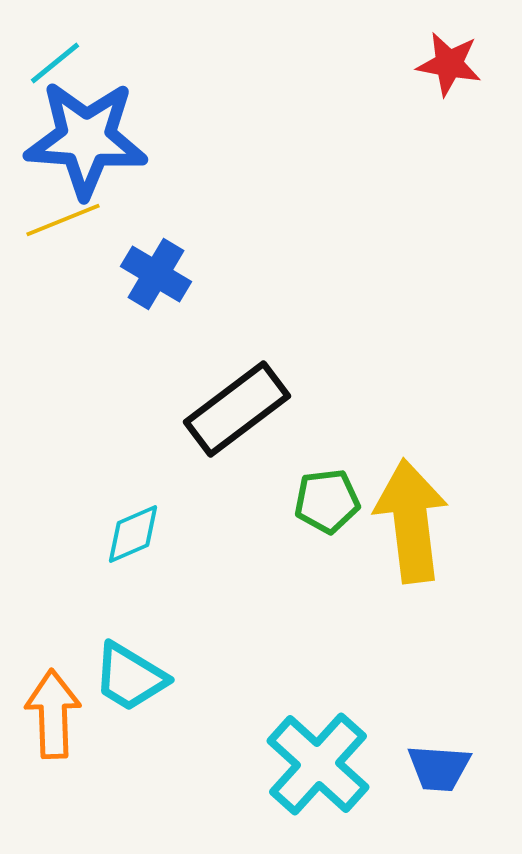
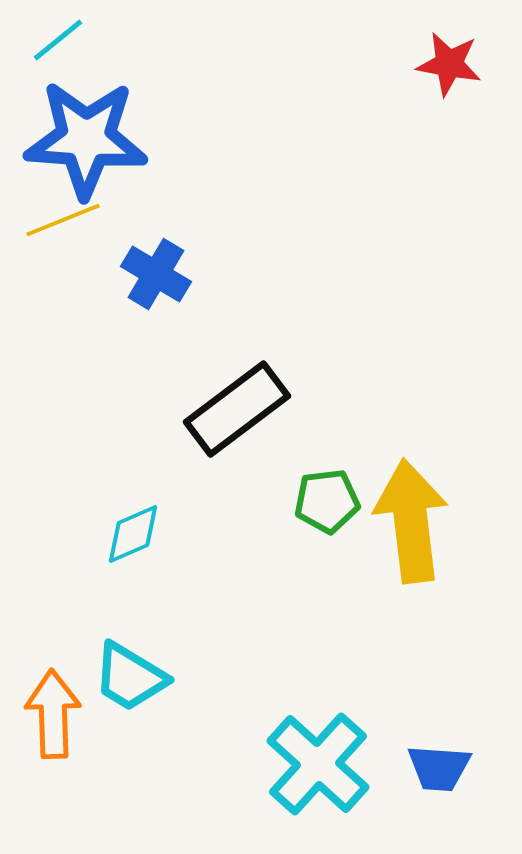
cyan line: moved 3 px right, 23 px up
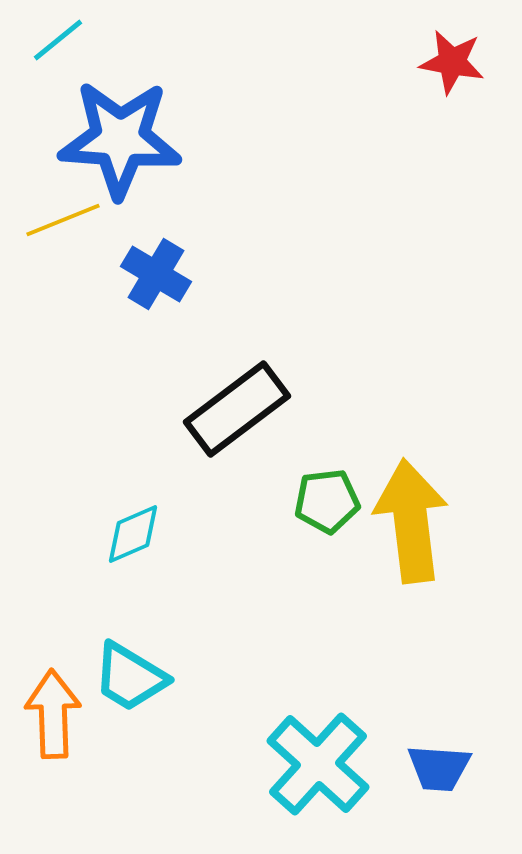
red star: moved 3 px right, 2 px up
blue star: moved 34 px right
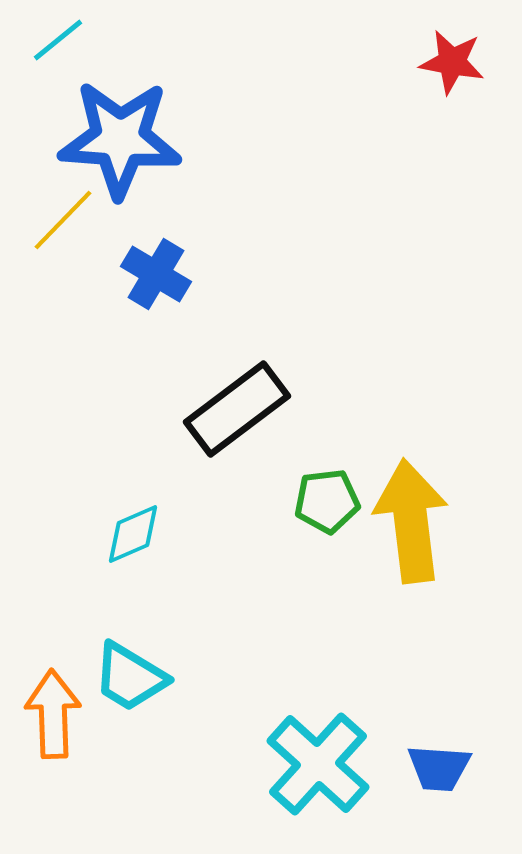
yellow line: rotated 24 degrees counterclockwise
